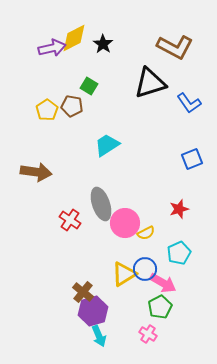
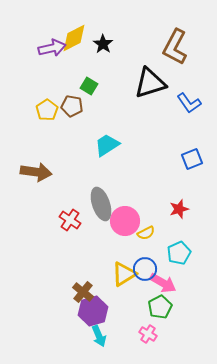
brown L-shape: rotated 90 degrees clockwise
pink circle: moved 2 px up
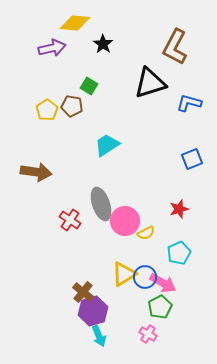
yellow diamond: moved 1 px right, 15 px up; rotated 32 degrees clockwise
blue L-shape: rotated 140 degrees clockwise
blue circle: moved 8 px down
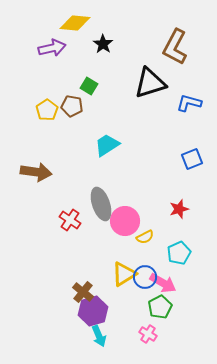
yellow semicircle: moved 1 px left, 4 px down
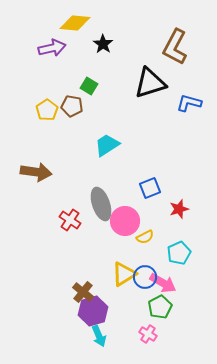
blue square: moved 42 px left, 29 px down
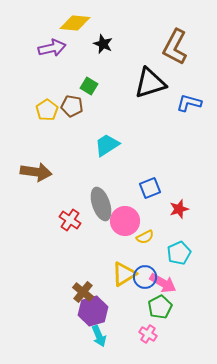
black star: rotated 12 degrees counterclockwise
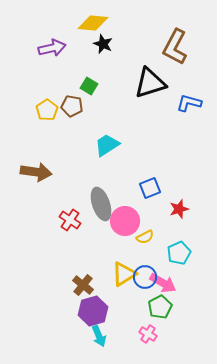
yellow diamond: moved 18 px right
brown cross: moved 7 px up
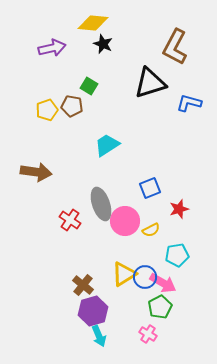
yellow pentagon: rotated 15 degrees clockwise
yellow semicircle: moved 6 px right, 7 px up
cyan pentagon: moved 2 px left, 2 px down; rotated 15 degrees clockwise
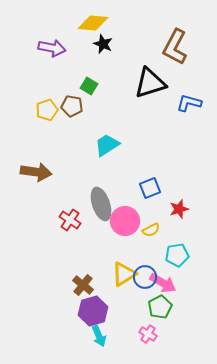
purple arrow: rotated 24 degrees clockwise
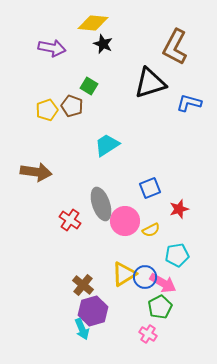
brown pentagon: rotated 10 degrees clockwise
cyan arrow: moved 17 px left, 7 px up
